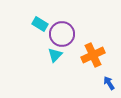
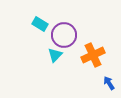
purple circle: moved 2 px right, 1 px down
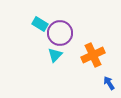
purple circle: moved 4 px left, 2 px up
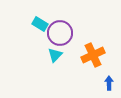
blue arrow: rotated 32 degrees clockwise
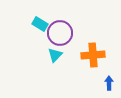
orange cross: rotated 20 degrees clockwise
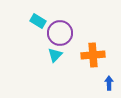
cyan rectangle: moved 2 px left, 3 px up
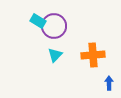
purple circle: moved 6 px left, 7 px up
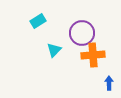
cyan rectangle: rotated 63 degrees counterclockwise
purple circle: moved 28 px right, 7 px down
cyan triangle: moved 1 px left, 5 px up
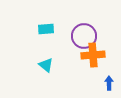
cyan rectangle: moved 8 px right, 8 px down; rotated 28 degrees clockwise
purple circle: moved 2 px right, 3 px down
cyan triangle: moved 8 px left, 15 px down; rotated 35 degrees counterclockwise
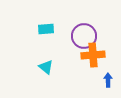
cyan triangle: moved 2 px down
blue arrow: moved 1 px left, 3 px up
